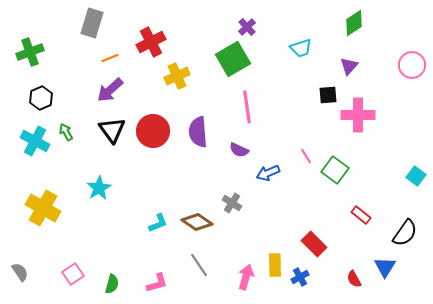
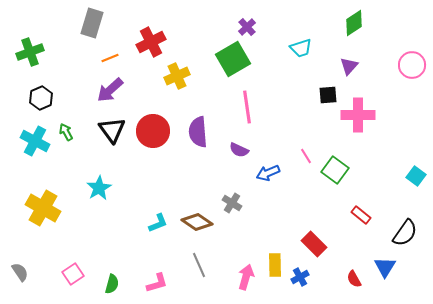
gray line at (199, 265): rotated 10 degrees clockwise
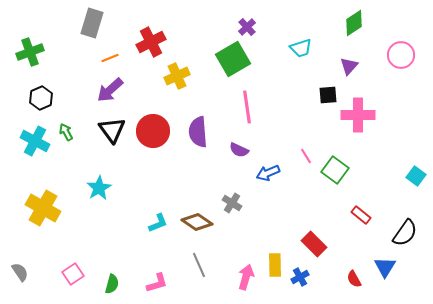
pink circle at (412, 65): moved 11 px left, 10 px up
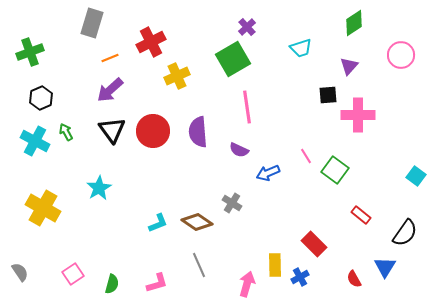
pink arrow at (246, 277): moved 1 px right, 7 px down
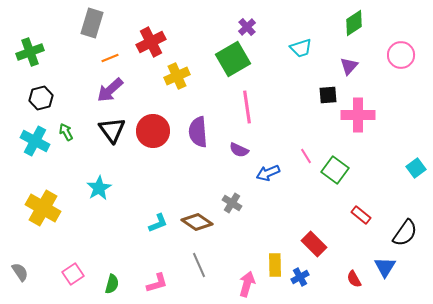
black hexagon at (41, 98): rotated 10 degrees clockwise
cyan square at (416, 176): moved 8 px up; rotated 18 degrees clockwise
